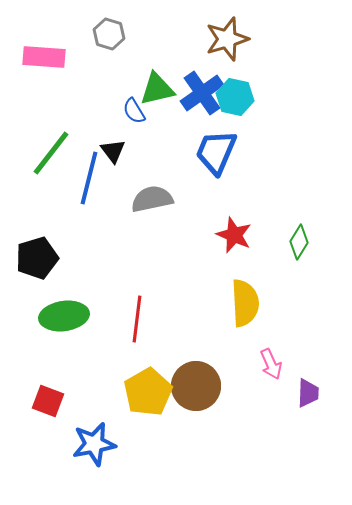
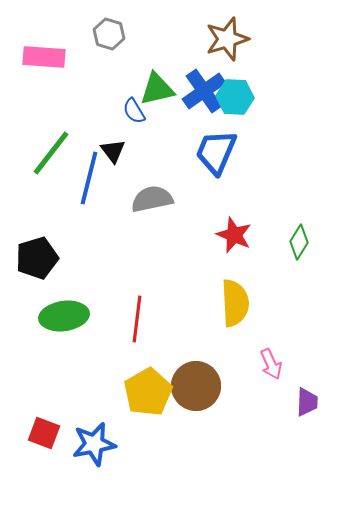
blue cross: moved 2 px right, 2 px up
cyan hexagon: rotated 9 degrees counterclockwise
yellow semicircle: moved 10 px left
purple trapezoid: moved 1 px left, 9 px down
red square: moved 4 px left, 32 px down
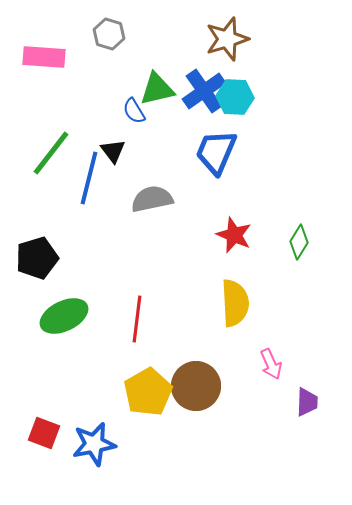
green ellipse: rotated 18 degrees counterclockwise
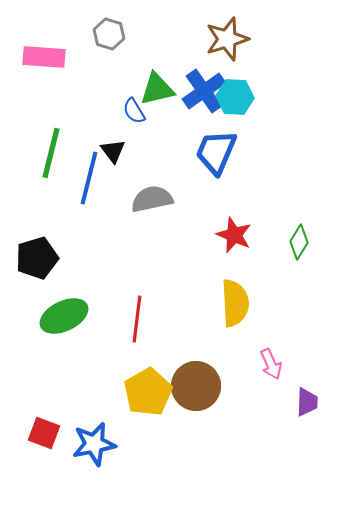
green line: rotated 24 degrees counterclockwise
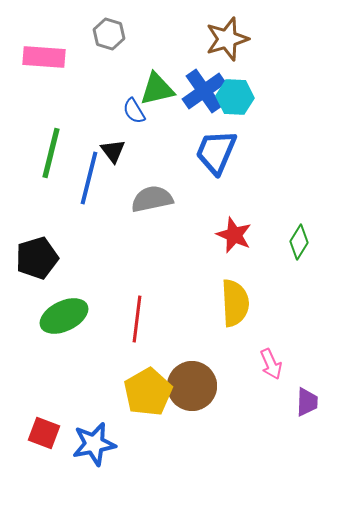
brown circle: moved 4 px left
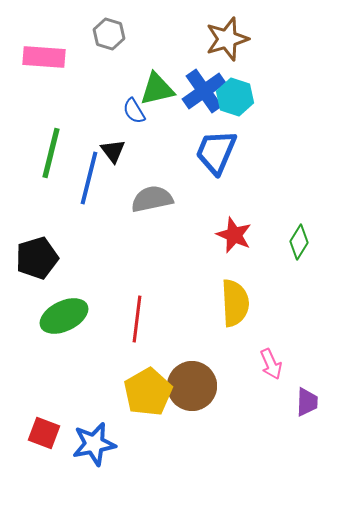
cyan hexagon: rotated 15 degrees clockwise
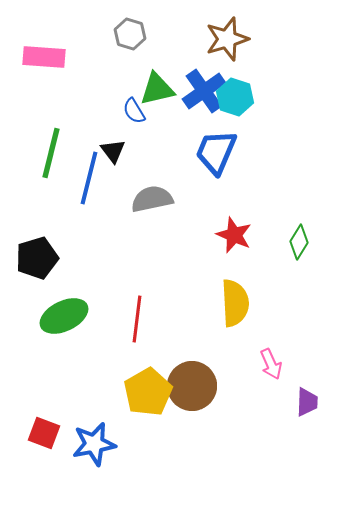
gray hexagon: moved 21 px right
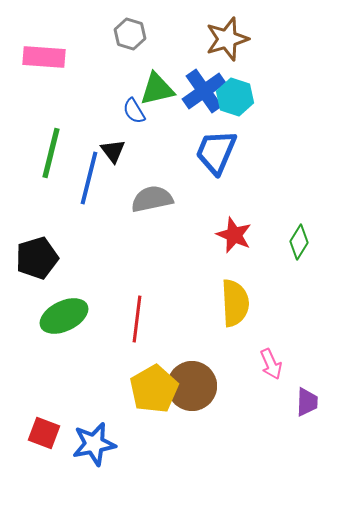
yellow pentagon: moved 6 px right, 3 px up
